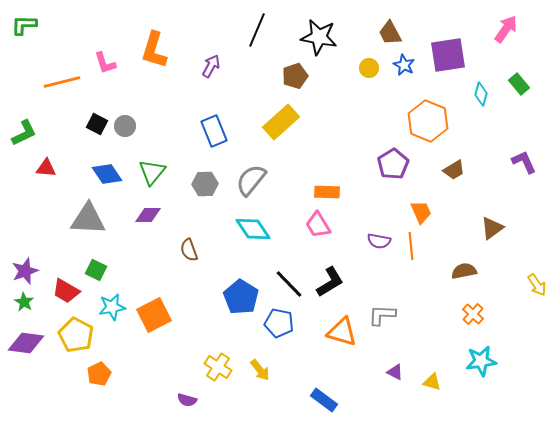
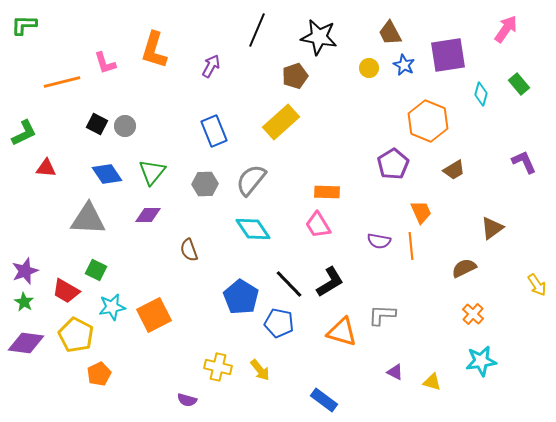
brown semicircle at (464, 271): moved 3 px up; rotated 15 degrees counterclockwise
yellow cross at (218, 367): rotated 20 degrees counterclockwise
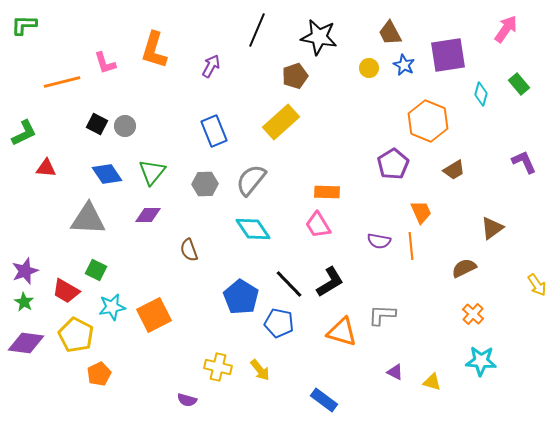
cyan star at (481, 361): rotated 12 degrees clockwise
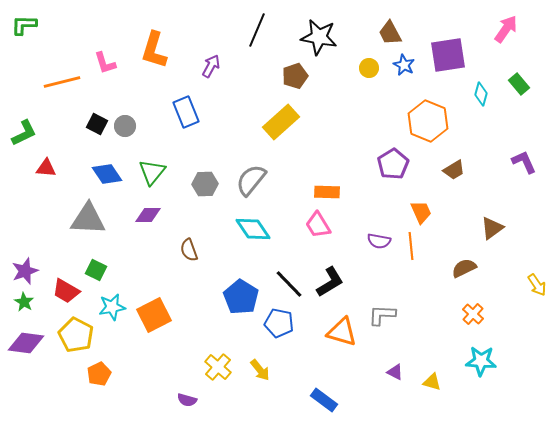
blue rectangle at (214, 131): moved 28 px left, 19 px up
yellow cross at (218, 367): rotated 28 degrees clockwise
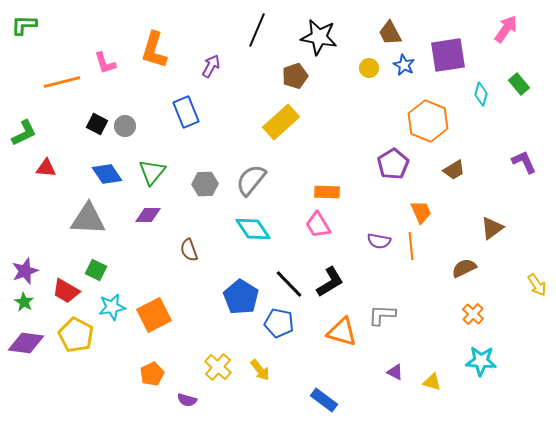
orange pentagon at (99, 374): moved 53 px right
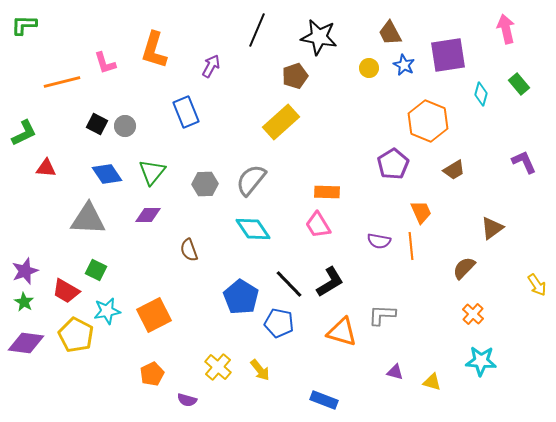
pink arrow at (506, 29): rotated 48 degrees counterclockwise
brown semicircle at (464, 268): rotated 20 degrees counterclockwise
cyan star at (112, 307): moved 5 px left, 4 px down
purple triangle at (395, 372): rotated 12 degrees counterclockwise
blue rectangle at (324, 400): rotated 16 degrees counterclockwise
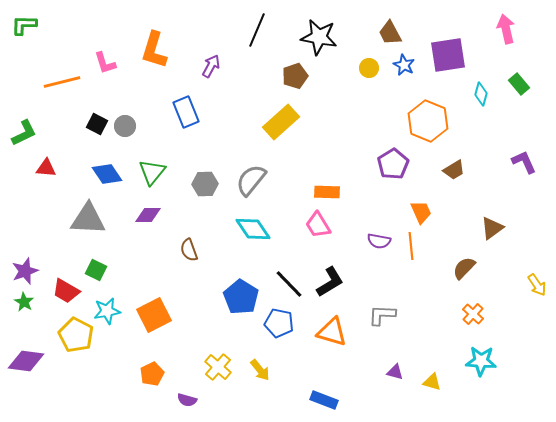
orange triangle at (342, 332): moved 10 px left
purple diamond at (26, 343): moved 18 px down
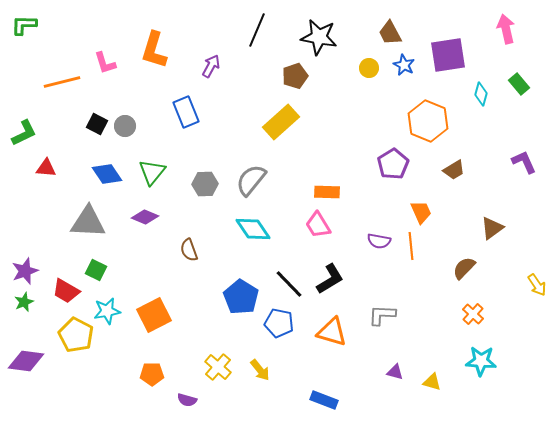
purple diamond at (148, 215): moved 3 px left, 2 px down; rotated 24 degrees clockwise
gray triangle at (88, 219): moved 3 px down
black L-shape at (330, 282): moved 3 px up
green star at (24, 302): rotated 18 degrees clockwise
orange pentagon at (152, 374): rotated 25 degrees clockwise
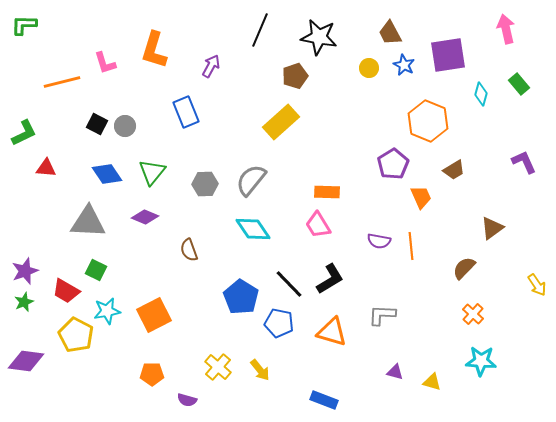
black line at (257, 30): moved 3 px right
orange trapezoid at (421, 212): moved 15 px up
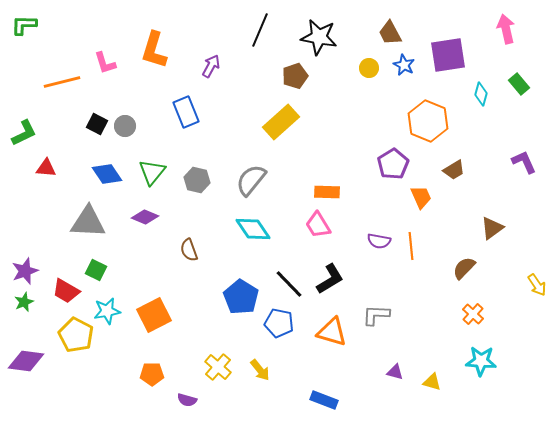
gray hexagon at (205, 184): moved 8 px left, 4 px up; rotated 15 degrees clockwise
gray L-shape at (382, 315): moved 6 px left
